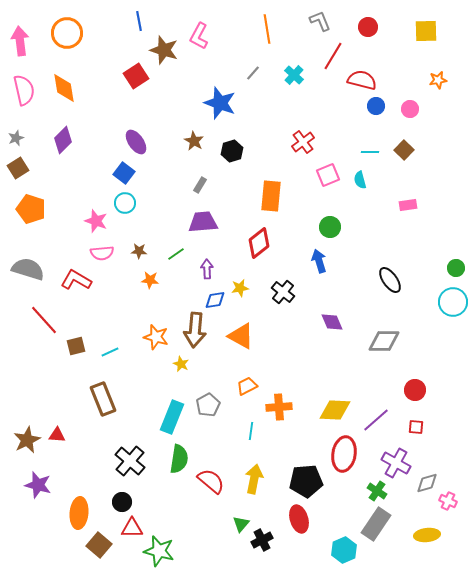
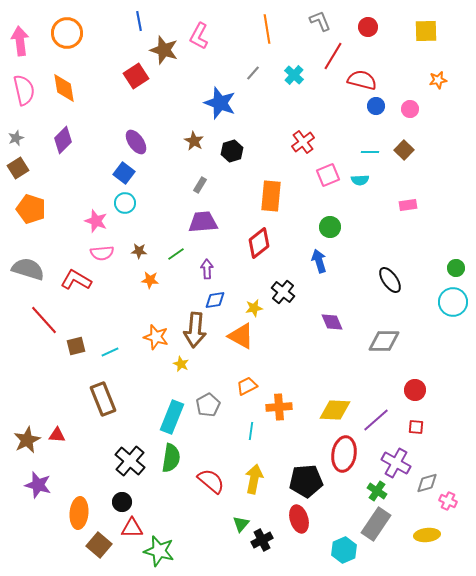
cyan semicircle at (360, 180): rotated 78 degrees counterclockwise
yellow star at (240, 288): moved 14 px right, 20 px down
green semicircle at (179, 459): moved 8 px left, 1 px up
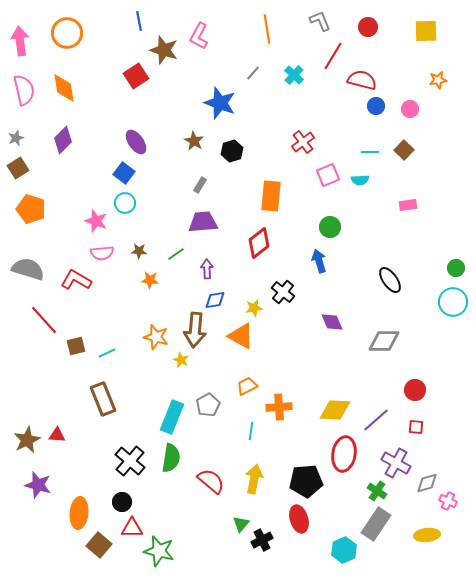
cyan line at (110, 352): moved 3 px left, 1 px down
yellow star at (181, 364): moved 4 px up
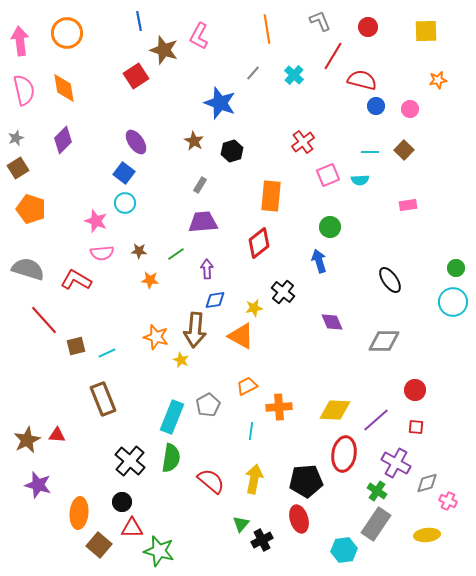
cyan hexagon at (344, 550): rotated 15 degrees clockwise
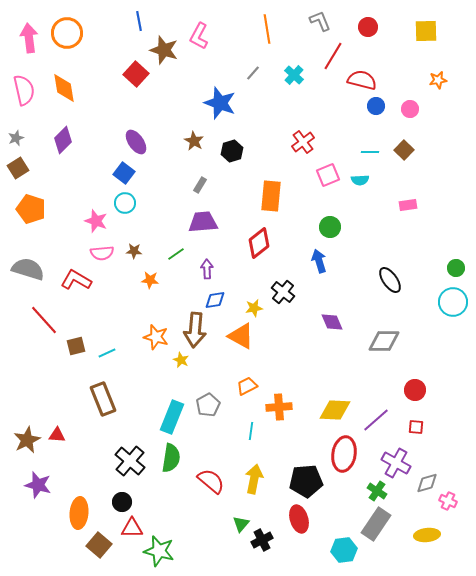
pink arrow at (20, 41): moved 9 px right, 3 px up
red square at (136, 76): moved 2 px up; rotated 15 degrees counterclockwise
brown star at (139, 251): moved 5 px left
